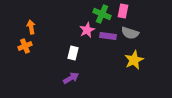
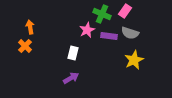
pink rectangle: moved 2 px right; rotated 24 degrees clockwise
orange arrow: moved 1 px left
purple rectangle: moved 1 px right
orange cross: rotated 24 degrees counterclockwise
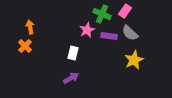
gray semicircle: rotated 24 degrees clockwise
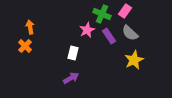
purple rectangle: rotated 49 degrees clockwise
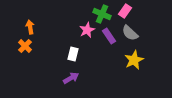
white rectangle: moved 1 px down
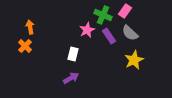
green cross: moved 1 px right, 1 px down
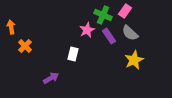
orange arrow: moved 19 px left
purple arrow: moved 20 px left
